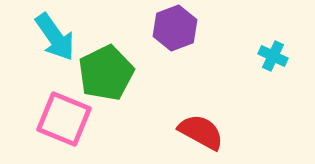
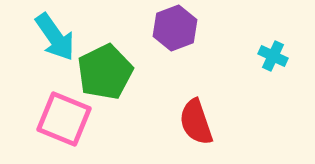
green pentagon: moved 1 px left, 1 px up
red semicircle: moved 5 px left, 10 px up; rotated 138 degrees counterclockwise
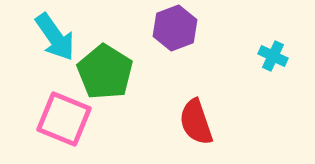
green pentagon: rotated 14 degrees counterclockwise
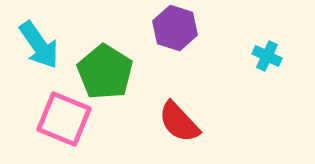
purple hexagon: rotated 21 degrees counterclockwise
cyan arrow: moved 16 px left, 8 px down
cyan cross: moved 6 px left
red semicircle: moved 17 px left; rotated 24 degrees counterclockwise
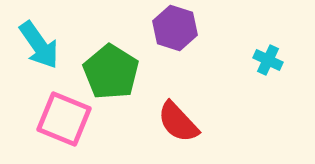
cyan cross: moved 1 px right, 4 px down
green pentagon: moved 6 px right
red semicircle: moved 1 px left
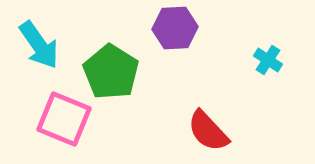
purple hexagon: rotated 21 degrees counterclockwise
cyan cross: rotated 8 degrees clockwise
red semicircle: moved 30 px right, 9 px down
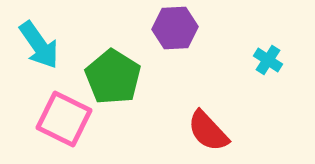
green pentagon: moved 2 px right, 5 px down
pink square: rotated 4 degrees clockwise
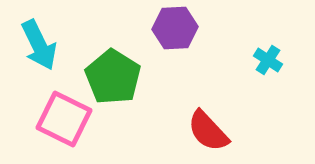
cyan arrow: rotated 9 degrees clockwise
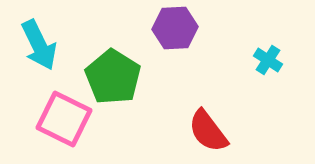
red semicircle: rotated 6 degrees clockwise
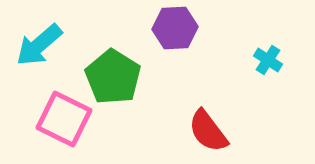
cyan arrow: rotated 75 degrees clockwise
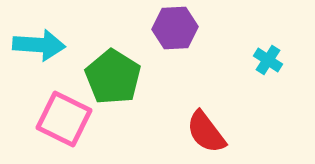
cyan arrow: rotated 135 degrees counterclockwise
red semicircle: moved 2 px left, 1 px down
